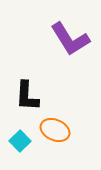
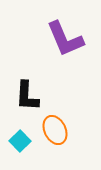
purple L-shape: moved 5 px left; rotated 9 degrees clockwise
orange ellipse: rotated 40 degrees clockwise
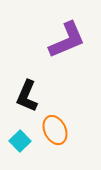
purple L-shape: moved 2 px right, 1 px down; rotated 90 degrees counterclockwise
black L-shape: rotated 20 degrees clockwise
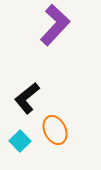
purple L-shape: moved 12 px left, 15 px up; rotated 24 degrees counterclockwise
black L-shape: moved 2 px down; rotated 28 degrees clockwise
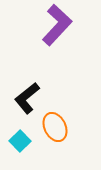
purple L-shape: moved 2 px right
orange ellipse: moved 3 px up
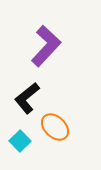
purple L-shape: moved 11 px left, 21 px down
orange ellipse: rotated 20 degrees counterclockwise
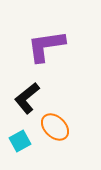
purple L-shape: rotated 141 degrees counterclockwise
cyan square: rotated 15 degrees clockwise
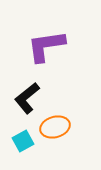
orange ellipse: rotated 60 degrees counterclockwise
cyan square: moved 3 px right
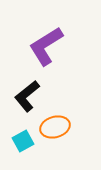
purple L-shape: rotated 24 degrees counterclockwise
black L-shape: moved 2 px up
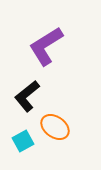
orange ellipse: rotated 52 degrees clockwise
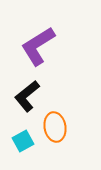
purple L-shape: moved 8 px left
orange ellipse: rotated 44 degrees clockwise
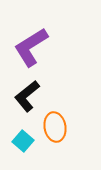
purple L-shape: moved 7 px left, 1 px down
cyan square: rotated 20 degrees counterclockwise
